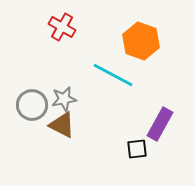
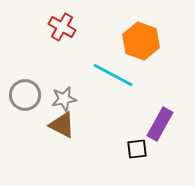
gray circle: moved 7 px left, 10 px up
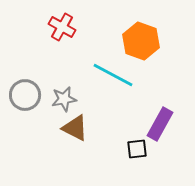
brown triangle: moved 13 px right, 3 px down
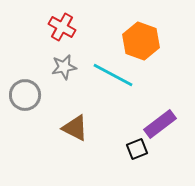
gray star: moved 32 px up
purple rectangle: rotated 24 degrees clockwise
black square: rotated 15 degrees counterclockwise
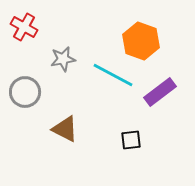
red cross: moved 38 px left
gray star: moved 1 px left, 8 px up
gray circle: moved 3 px up
purple rectangle: moved 32 px up
brown triangle: moved 10 px left, 1 px down
black square: moved 6 px left, 9 px up; rotated 15 degrees clockwise
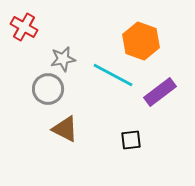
gray circle: moved 23 px right, 3 px up
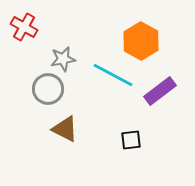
orange hexagon: rotated 9 degrees clockwise
purple rectangle: moved 1 px up
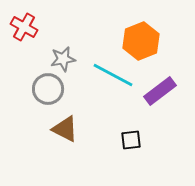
orange hexagon: rotated 9 degrees clockwise
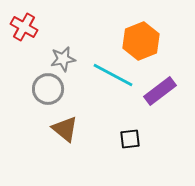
brown triangle: rotated 12 degrees clockwise
black square: moved 1 px left, 1 px up
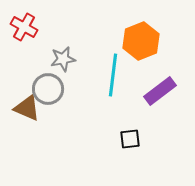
cyan line: rotated 69 degrees clockwise
brown triangle: moved 38 px left, 21 px up; rotated 16 degrees counterclockwise
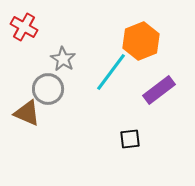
gray star: rotated 30 degrees counterclockwise
cyan line: moved 2 px left, 3 px up; rotated 30 degrees clockwise
purple rectangle: moved 1 px left, 1 px up
brown triangle: moved 5 px down
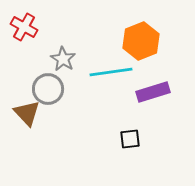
cyan line: rotated 45 degrees clockwise
purple rectangle: moved 6 px left, 2 px down; rotated 20 degrees clockwise
brown triangle: rotated 24 degrees clockwise
